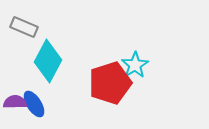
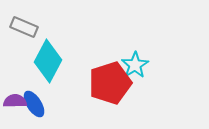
purple semicircle: moved 1 px up
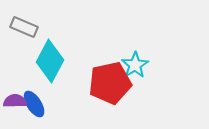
cyan diamond: moved 2 px right
red pentagon: rotated 6 degrees clockwise
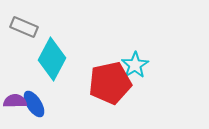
cyan diamond: moved 2 px right, 2 px up
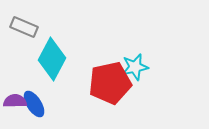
cyan star: moved 2 px down; rotated 20 degrees clockwise
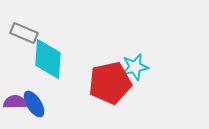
gray rectangle: moved 6 px down
cyan diamond: moved 4 px left; rotated 24 degrees counterclockwise
purple semicircle: moved 1 px down
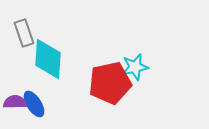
gray rectangle: rotated 48 degrees clockwise
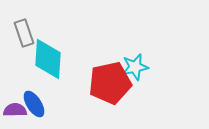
purple semicircle: moved 8 px down
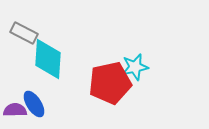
gray rectangle: rotated 44 degrees counterclockwise
